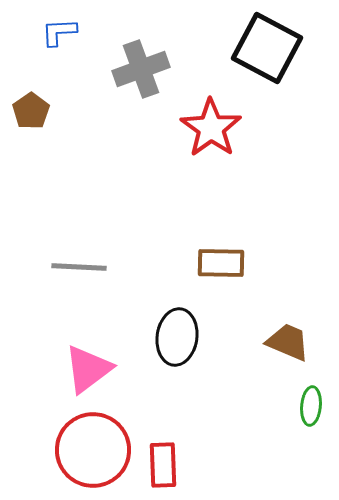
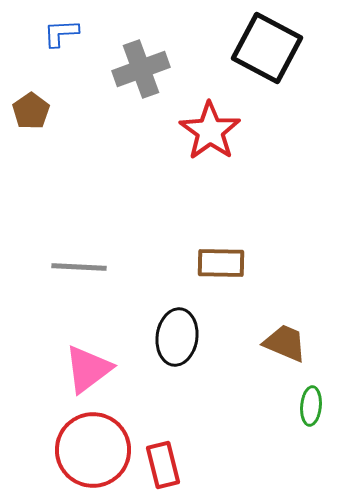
blue L-shape: moved 2 px right, 1 px down
red star: moved 1 px left, 3 px down
brown trapezoid: moved 3 px left, 1 px down
red rectangle: rotated 12 degrees counterclockwise
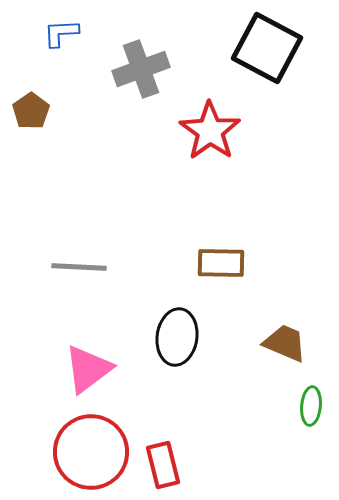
red circle: moved 2 px left, 2 px down
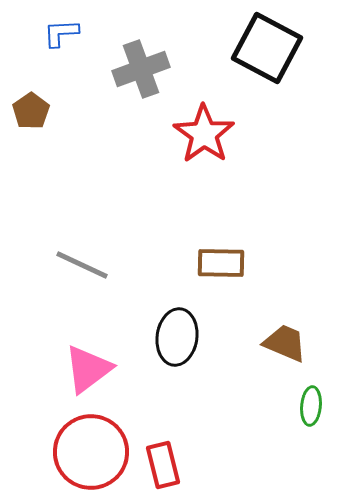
red star: moved 6 px left, 3 px down
gray line: moved 3 px right, 2 px up; rotated 22 degrees clockwise
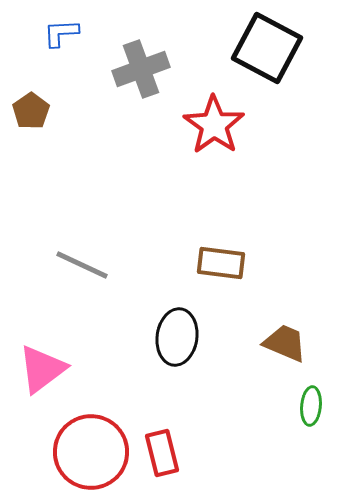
red star: moved 10 px right, 9 px up
brown rectangle: rotated 6 degrees clockwise
pink triangle: moved 46 px left
red rectangle: moved 1 px left, 12 px up
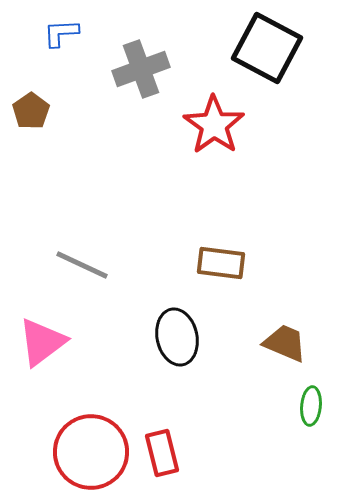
black ellipse: rotated 20 degrees counterclockwise
pink triangle: moved 27 px up
